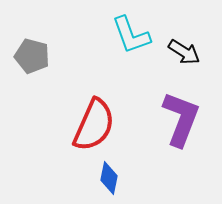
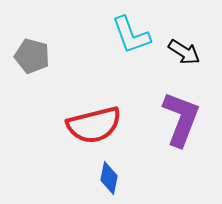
red semicircle: rotated 52 degrees clockwise
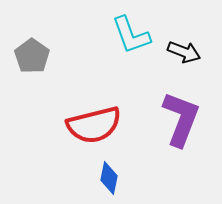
black arrow: rotated 12 degrees counterclockwise
gray pentagon: rotated 20 degrees clockwise
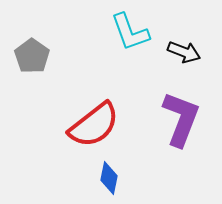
cyan L-shape: moved 1 px left, 3 px up
red semicircle: rotated 24 degrees counterclockwise
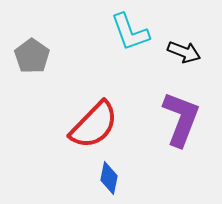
red semicircle: rotated 8 degrees counterclockwise
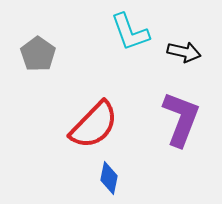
black arrow: rotated 8 degrees counterclockwise
gray pentagon: moved 6 px right, 2 px up
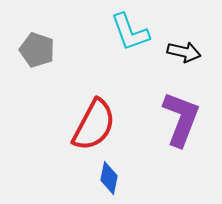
gray pentagon: moved 1 px left, 4 px up; rotated 16 degrees counterclockwise
red semicircle: rotated 16 degrees counterclockwise
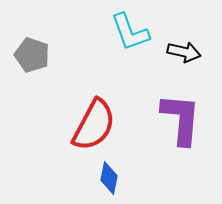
gray pentagon: moved 5 px left, 5 px down
purple L-shape: rotated 16 degrees counterclockwise
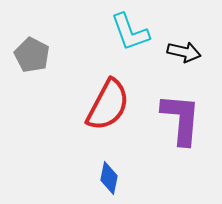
gray pentagon: rotated 8 degrees clockwise
red semicircle: moved 14 px right, 20 px up
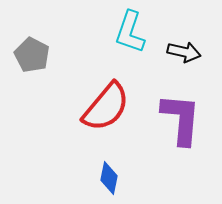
cyan L-shape: rotated 39 degrees clockwise
red semicircle: moved 2 px left, 2 px down; rotated 12 degrees clockwise
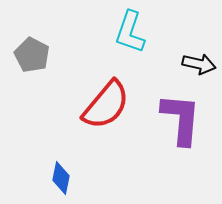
black arrow: moved 15 px right, 12 px down
red semicircle: moved 2 px up
blue diamond: moved 48 px left
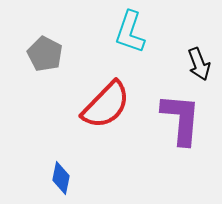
gray pentagon: moved 13 px right, 1 px up
black arrow: rotated 56 degrees clockwise
red semicircle: rotated 4 degrees clockwise
